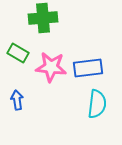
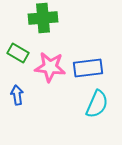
pink star: moved 1 px left
blue arrow: moved 5 px up
cyan semicircle: rotated 16 degrees clockwise
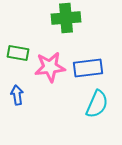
green cross: moved 23 px right
green rectangle: rotated 20 degrees counterclockwise
pink star: rotated 12 degrees counterclockwise
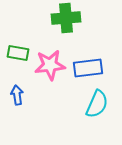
pink star: moved 2 px up
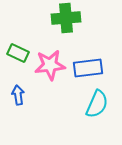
green rectangle: rotated 15 degrees clockwise
blue arrow: moved 1 px right
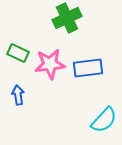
green cross: moved 1 px right; rotated 20 degrees counterclockwise
pink star: moved 1 px up
cyan semicircle: moved 7 px right, 16 px down; rotated 20 degrees clockwise
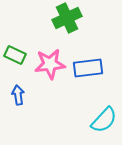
green rectangle: moved 3 px left, 2 px down
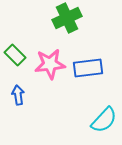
green rectangle: rotated 20 degrees clockwise
